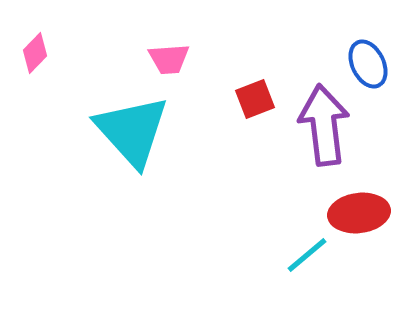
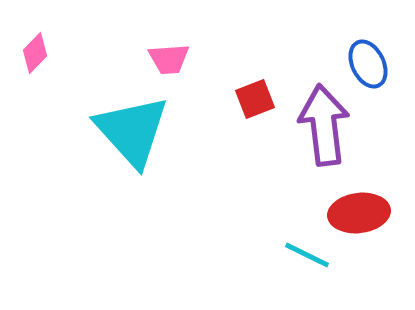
cyan line: rotated 66 degrees clockwise
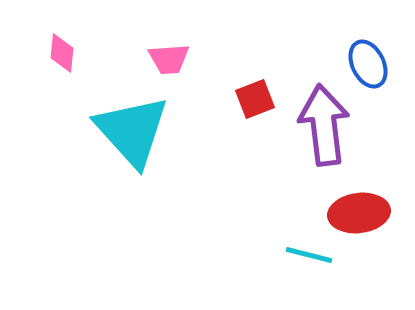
pink diamond: moved 27 px right; rotated 39 degrees counterclockwise
cyan line: moved 2 px right; rotated 12 degrees counterclockwise
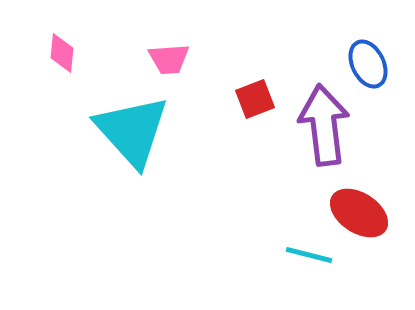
red ellipse: rotated 40 degrees clockwise
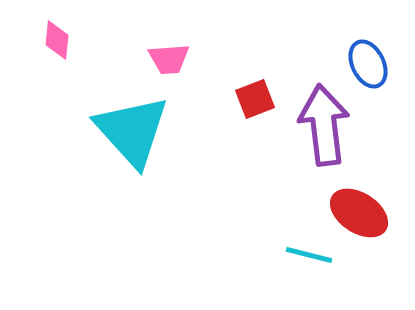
pink diamond: moved 5 px left, 13 px up
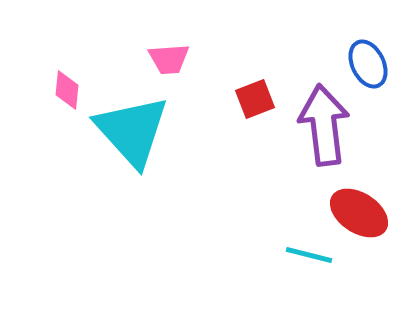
pink diamond: moved 10 px right, 50 px down
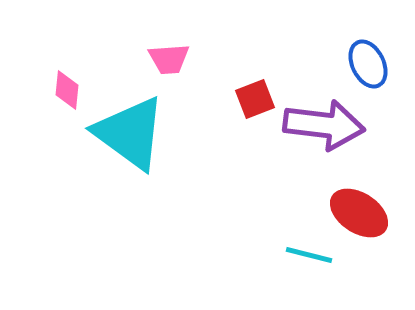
purple arrow: rotated 104 degrees clockwise
cyan triangle: moved 2 px left, 2 px down; rotated 12 degrees counterclockwise
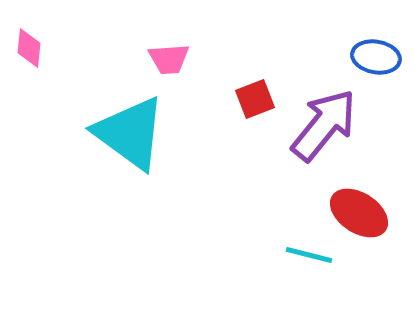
blue ellipse: moved 8 px right, 7 px up; rotated 54 degrees counterclockwise
pink diamond: moved 38 px left, 42 px up
purple arrow: rotated 58 degrees counterclockwise
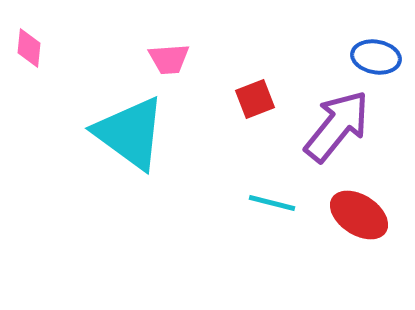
purple arrow: moved 13 px right, 1 px down
red ellipse: moved 2 px down
cyan line: moved 37 px left, 52 px up
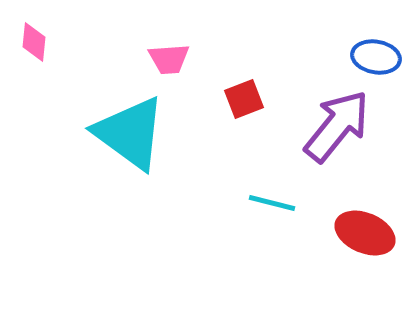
pink diamond: moved 5 px right, 6 px up
red square: moved 11 px left
red ellipse: moved 6 px right, 18 px down; rotated 10 degrees counterclockwise
